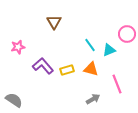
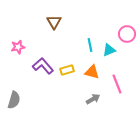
cyan line: rotated 24 degrees clockwise
orange triangle: moved 1 px right, 3 px down
gray semicircle: rotated 72 degrees clockwise
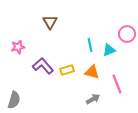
brown triangle: moved 4 px left
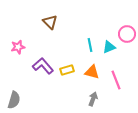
brown triangle: rotated 14 degrees counterclockwise
cyan triangle: moved 3 px up
pink line: moved 1 px left, 4 px up
gray arrow: rotated 40 degrees counterclockwise
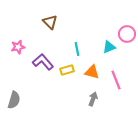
cyan line: moved 13 px left, 4 px down
purple L-shape: moved 4 px up
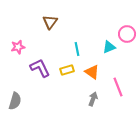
brown triangle: rotated 21 degrees clockwise
purple L-shape: moved 3 px left, 6 px down; rotated 15 degrees clockwise
orange triangle: rotated 21 degrees clockwise
pink line: moved 2 px right, 7 px down
gray semicircle: moved 1 px right, 1 px down
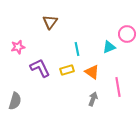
pink line: rotated 12 degrees clockwise
